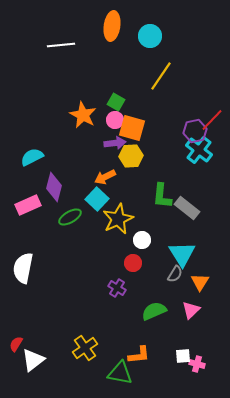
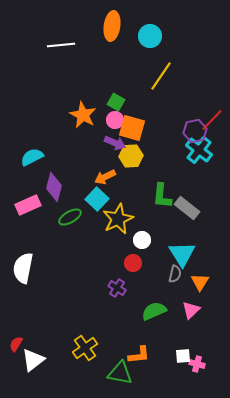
purple arrow: rotated 30 degrees clockwise
gray semicircle: rotated 18 degrees counterclockwise
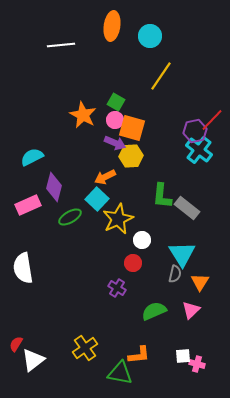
white semicircle: rotated 20 degrees counterclockwise
